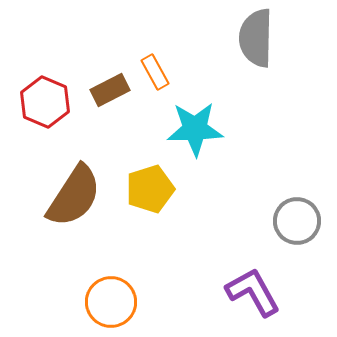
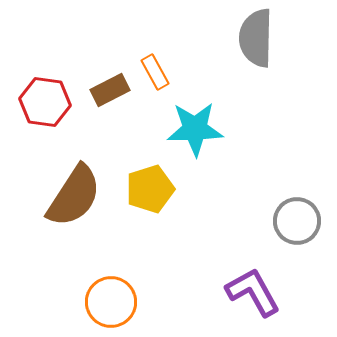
red hexagon: rotated 15 degrees counterclockwise
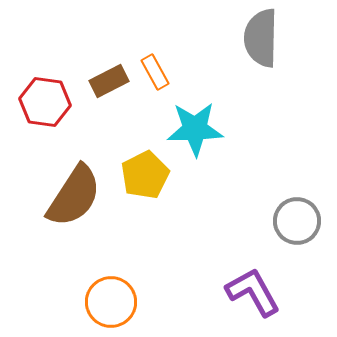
gray semicircle: moved 5 px right
brown rectangle: moved 1 px left, 9 px up
yellow pentagon: moved 5 px left, 14 px up; rotated 9 degrees counterclockwise
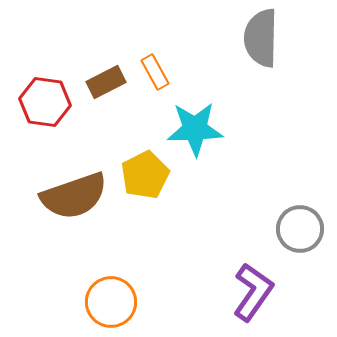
brown rectangle: moved 3 px left, 1 px down
brown semicircle: rotated 38 degrees clockwise
gray circle: moved 3 px right, 8 px down
purple L-shape: rotated 64 degrees clockwise
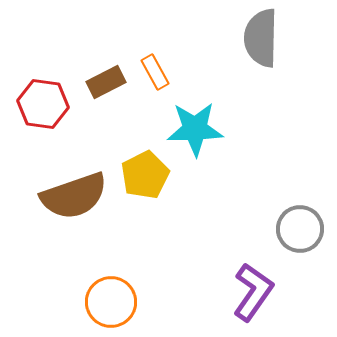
red hexagon: moved 2 px left, 2 px down
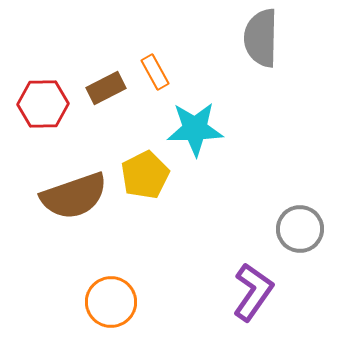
brown rectangle: moved 6 px down
red hexagon: rotated 9 degrees counterclockwise
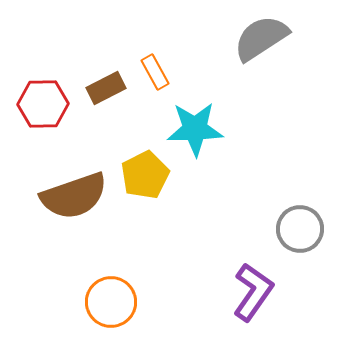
gray semicircle: rotated 56 degrees clockwise
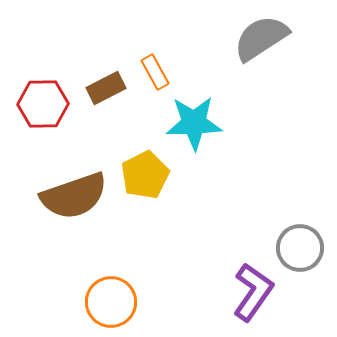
cyan star: moved 1 px left, 6 px up
gray circle: moved 19 px down
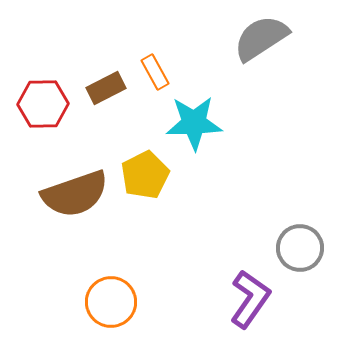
brown semicircle: moved 1 px right, 2 px up
purple L-shape: moved 3 px left, 7 px down
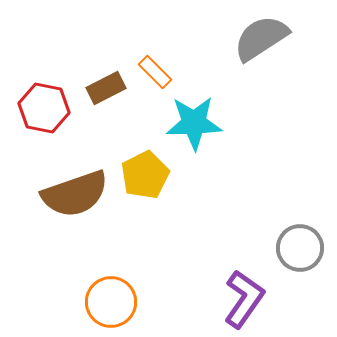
orange rectangle: rotated 16 degrees counterclockwise
red hexagon: moved 1 px right, 4 px down; rotated 12 degrees clockwise
purple L-shape: moved 6 px left
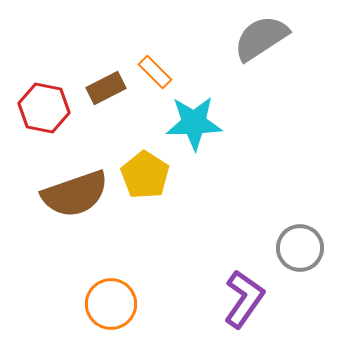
yellow pentagon: rotated 12 degrees counterclockwise
orange circle: moved 2 px down
